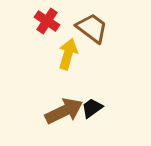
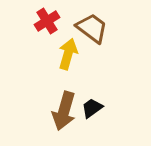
red cross: rotated 25 degrees clockwise
brown arrow: rotated 132 degrees clockwise
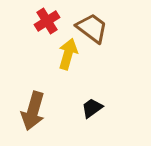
brown arrow: moved 31 px left
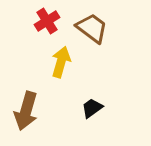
yellow arrow: moved 7 px left, 8 px down
brown arrow: moved 7 px left
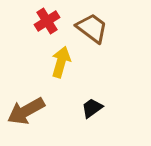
brown arrow: rotated 45 degrees clockwise
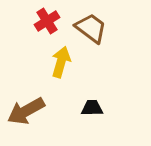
brown trapezoid: moved 1 px left
black trapezoid: rotated 35 degrees clockwise
